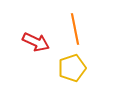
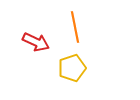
orange line: moved 2 px up
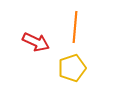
orange line: rotated 16 degrees clockwise
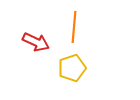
orange line: moved 1 px left
